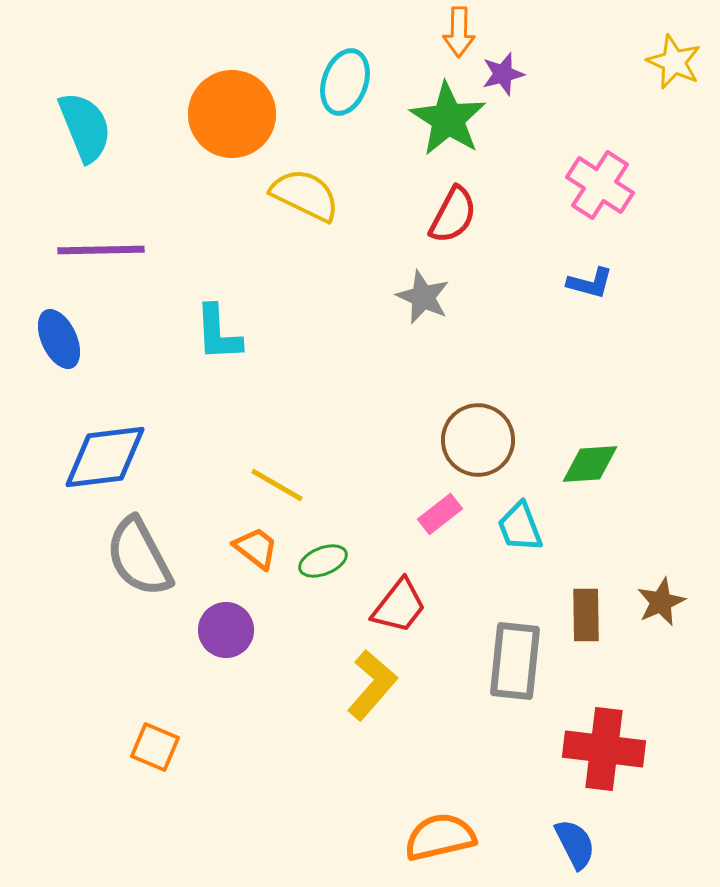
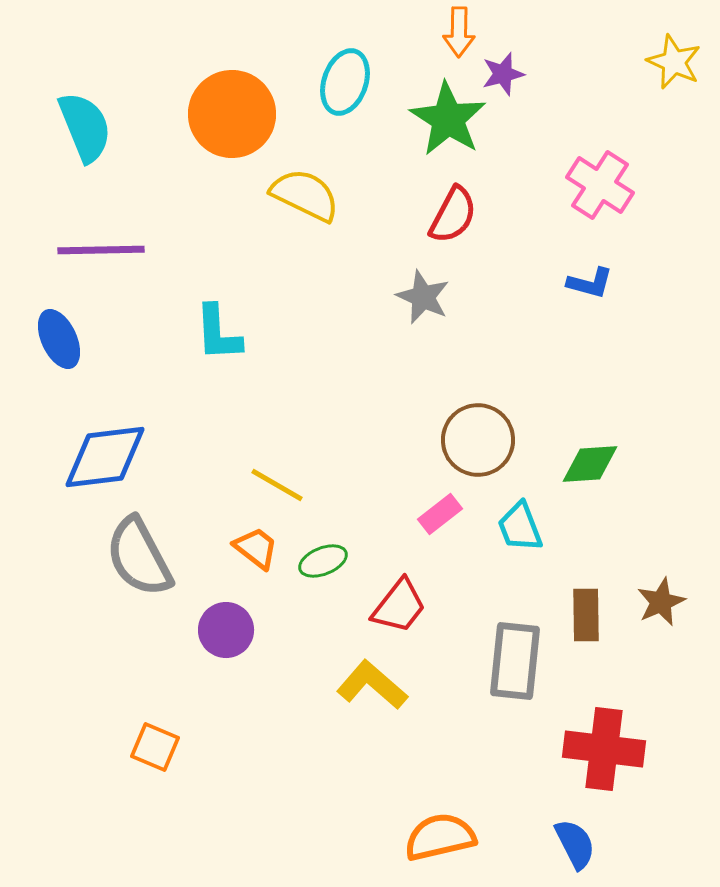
yellow L-shape: rotated 90 degrees counterclockwise
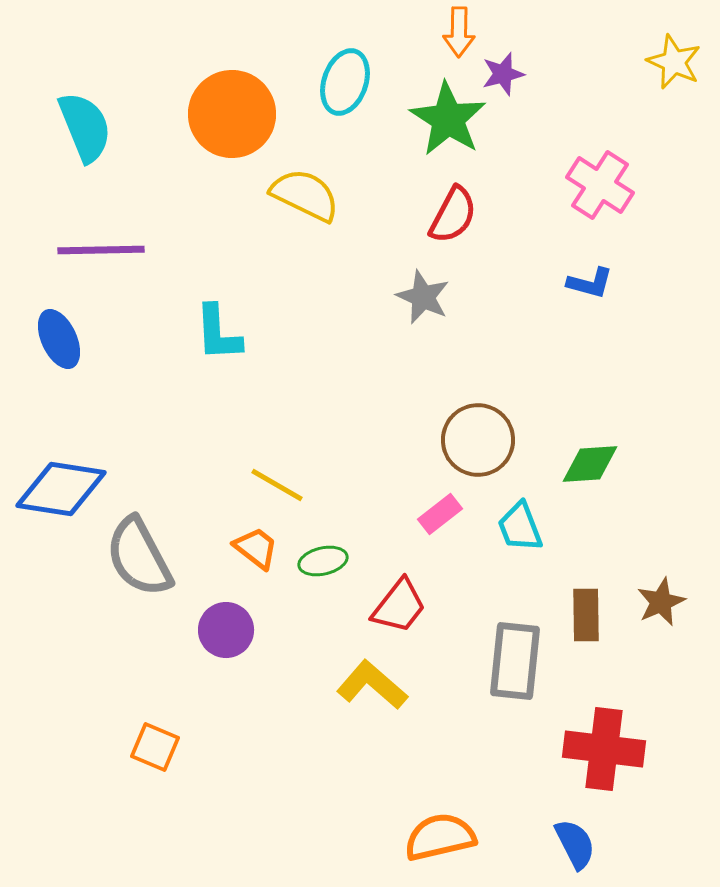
blue diamond: moved 44 px left, 32 px down; rotated 16 degrees clockwise
green ellipse: rotated 9 degrees clockwise
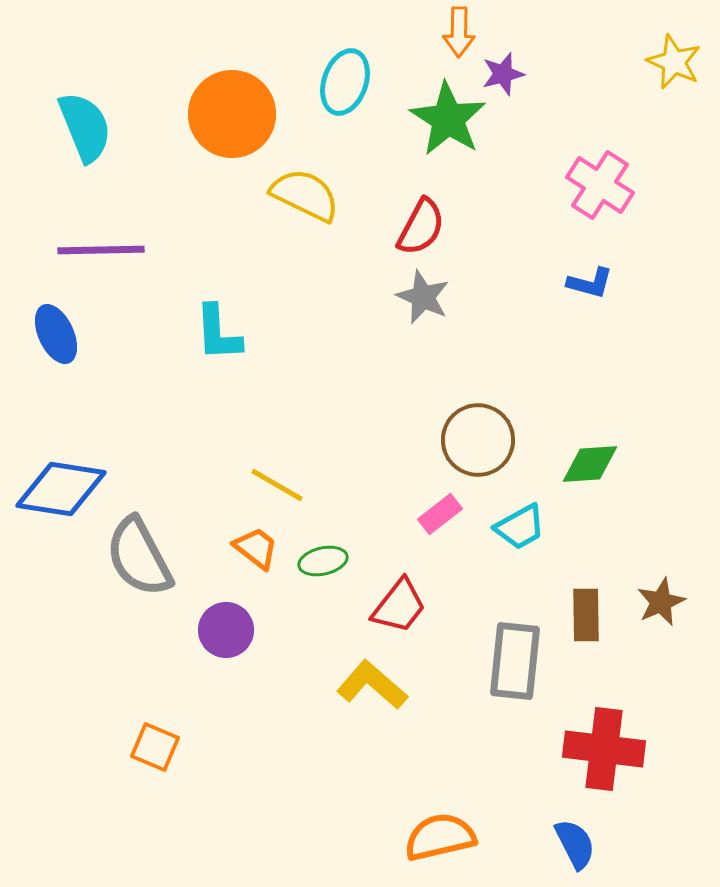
red semicircle: moved 32 px left, 12 px down
blue ellipse: moved 3 px left, 5 px up
cyan trapezoid: rotated 98 degrees counterclockwise
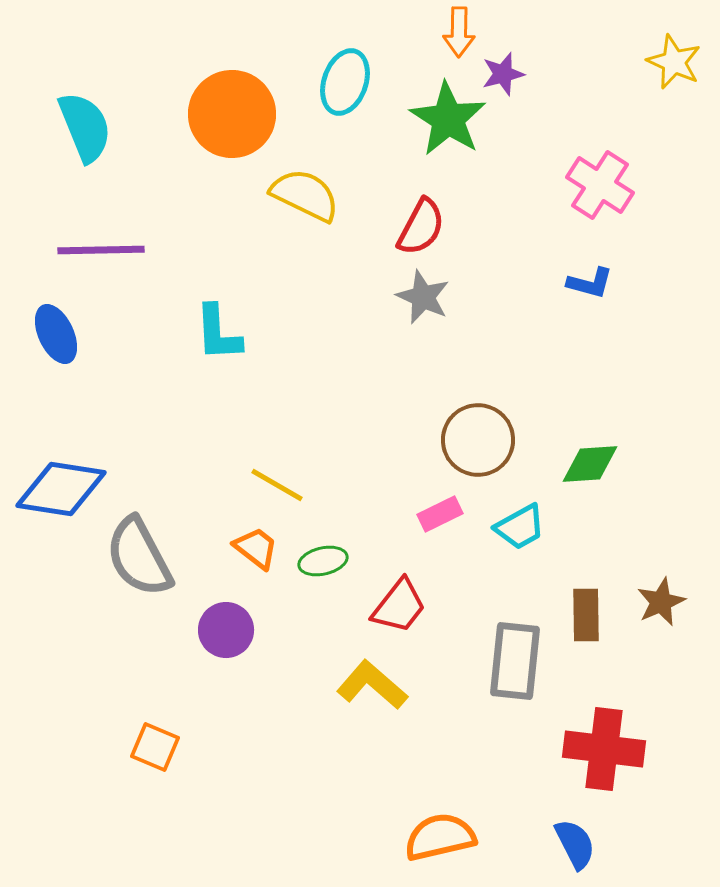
pink rectangle: rotated 12 degrees clockwise
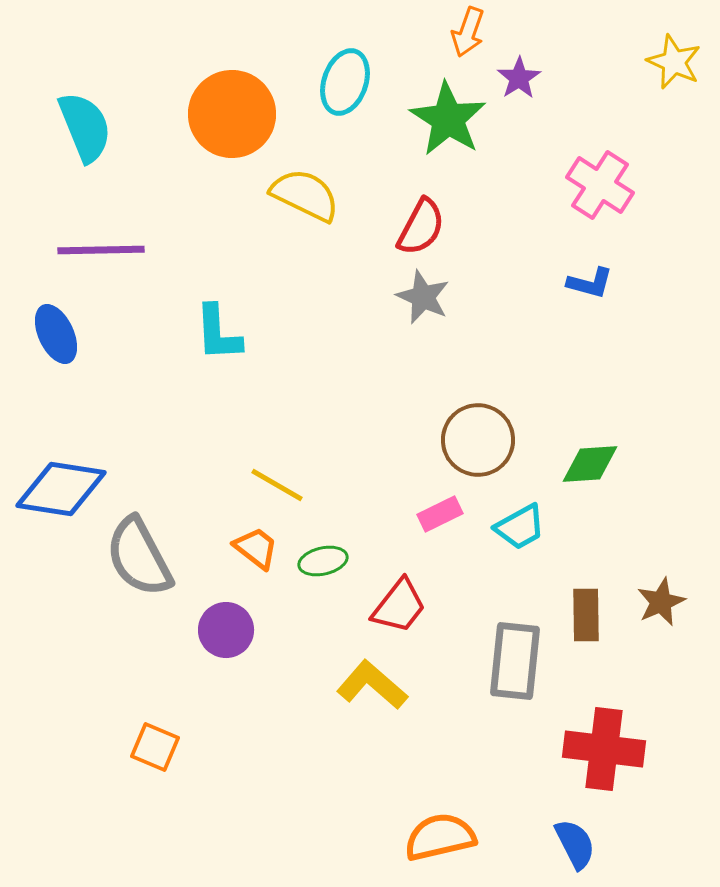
orange arrow: moved 9 px right; rotated 18 degrees clockwise
purple star: moved 16 px right, 4 px down; rotated 18 degrees counterclockwise
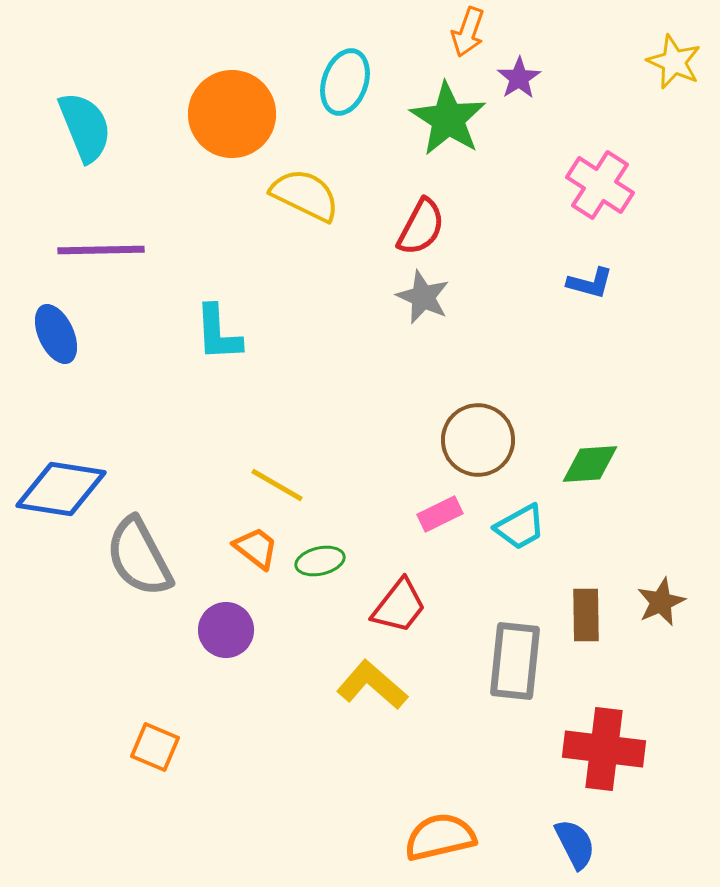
green ellipse: moved 3 px left
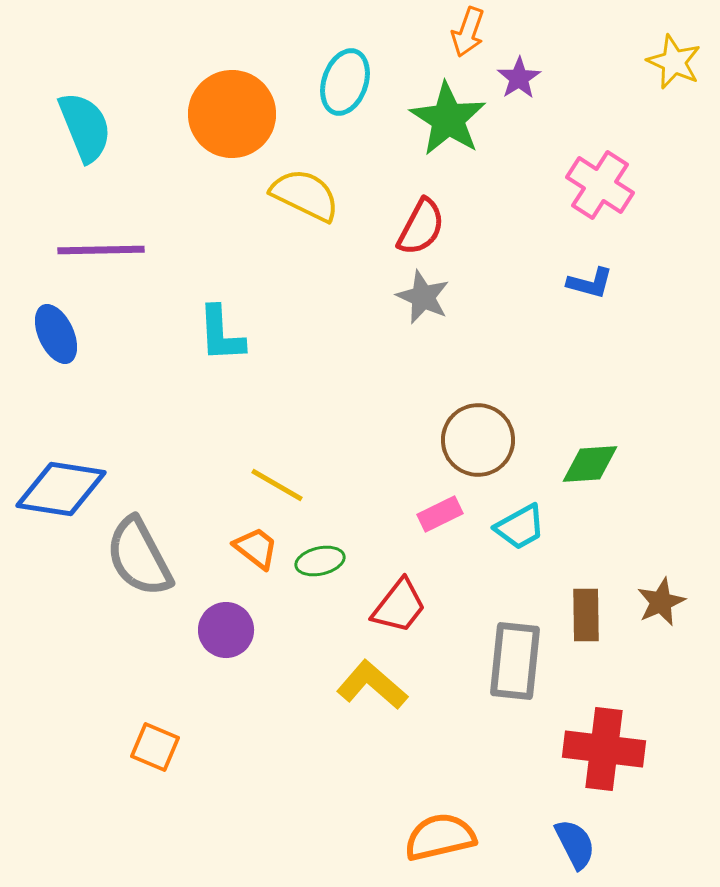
cyan L-shape: moved 3 px right, 1 px down
